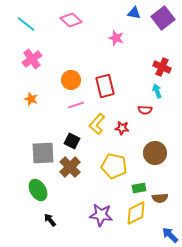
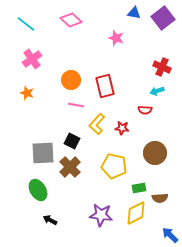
cyan arrow: rotated 88 degrees counterclockwise
orange star: moved 4 px left, 6 px up
pink line: rotated 28 degrees clockwise
black arrow: rotated 24 degrees counterclockwise
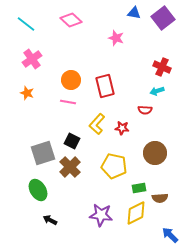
pink line: moved 8 px left, 3 px up
gray square: rotated 15 degrees counterclockwise
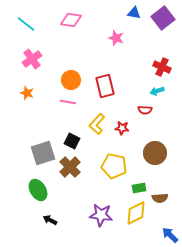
pink diamond: rotated 35 degrees counterclockwise
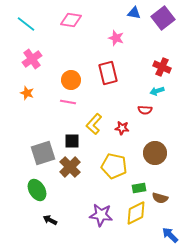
red rectangle: moved 3 px right, 13 px up
yellow L-shape: moved 3 px left
black square: rotated 28 degrees counterclockwise
green ellipse: moved 1 px left
brown semicircle: rotated 21 degrees clockwise
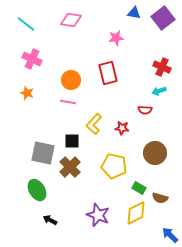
pink star: rotated 28 degrees counterclockwise
pink cross: rotated 30 degrees counterclockwise
cyan arrow: moved 2 px right
gray square: rotated 30 degrees clockwise
green rectangle: rotated 40 degrees clockwise
purple star: moved 3 px left; rotated 15 degrees clockwise
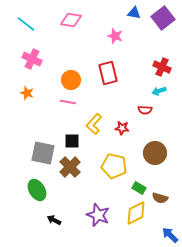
pink star: moved 1 px left, 2 px up; rotated 28 degrees clockwise
black arrow: moved 4 px right
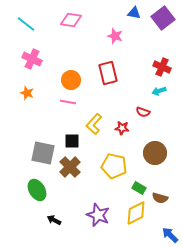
red semicircle: moved 2 px left, 2 px down; rotated 16 degrees clockwise
